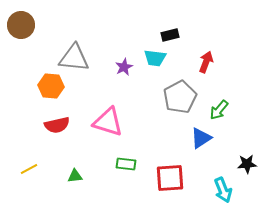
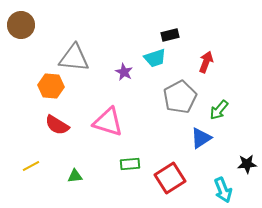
cyan trapezoid: rotated 25 degrees counterclockwise
purple star: moved 5 px down; rotated 18 degrees counterclockwise
red semicircle: rotated 45 degrees clockwise
green rectangle: moved 4 px right; rotated 12 degrees counterclockwise
yellow line: moved 2 px right, 3 px up
red square: rotated 28 degrees counterclockwise
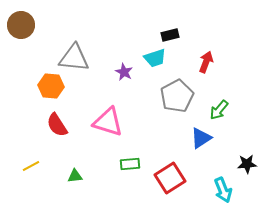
gray pentagon: moved 3 px left, 1 px up
red semicircle: rotated 25 degrees clockwise
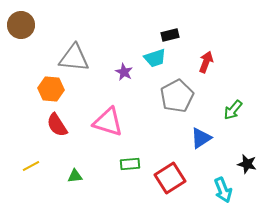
orange hexagon: moved 3 px down
green arrow: moved 14 px right
black star: rotated 18 degrees clockwise
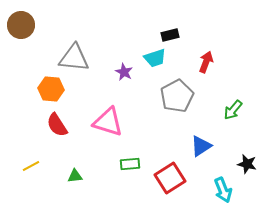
blue triangle: moved 8 px down
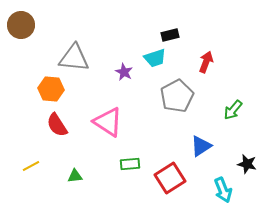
pink triangle: rotated 16 degrees clockwise
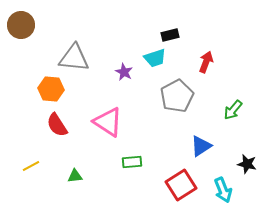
green rectangle: moved 2 px right, 2 px up
red square: moved 11 px right, 7 px down
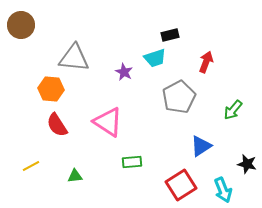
gray pentagon: moved 2 px right, 1 px down
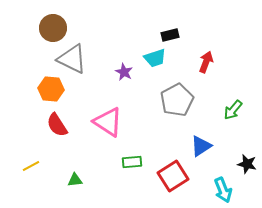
brown circle: moved 32 px right, 3 px down
gray triangle: moved 2 px left, 1 px down; rotated 20 degrees clockwise
gray pentagon: moved 2 px left, 3 px down
green triangle: moved 4 px down
red square: moved 8 px left, 9 px up
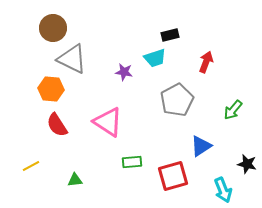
purple star: rotated 18 degrees counterclockwise
red square: rotated 16 degrees clockwise
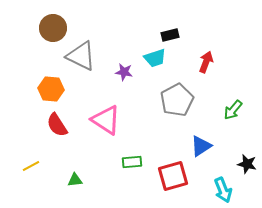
gray triangle: moved 9 px right, 3 px up
pink triangle: moved 2 px left, 2 px up
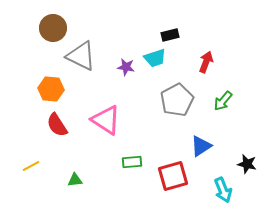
purple star: moved 2 px right, 5 px up
green arrow: moved 10 px left, 9 px up
